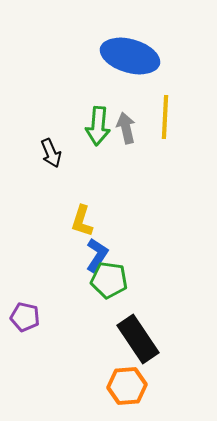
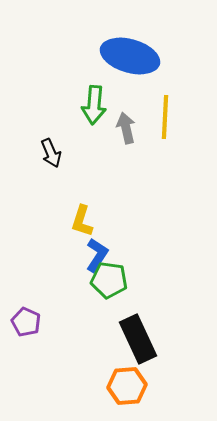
green arrow: moved 4 px left, 21 px up
purple pentagon: moved 1 px right, 5 px down; rotated 12 degrees clockwise
black rectangle: rotated 9 degrees clockwise
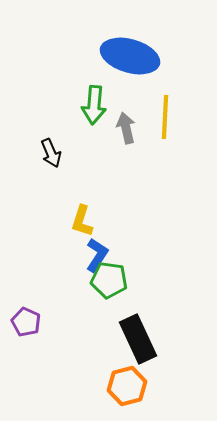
orange hexagon: rotated 9 degrees counterclockwise
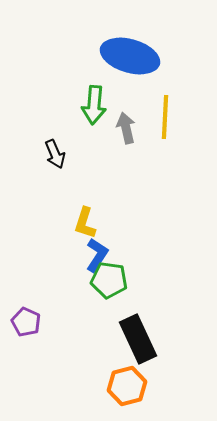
black arrow: moved 4 px right, 1 px down
yellow L-shape: moved 3 px right, 2 px down
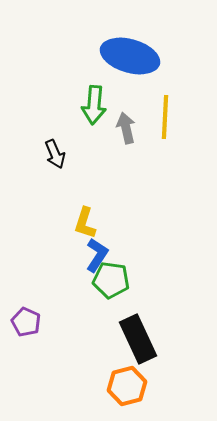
green pentagon: moved 2 px right
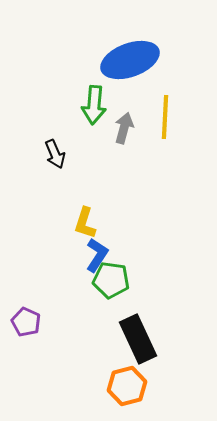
blue ellipse: moved 4 px down; rotated 36 degrees counterclockwise
gray arrow: moved 2 px left; rotated 28 degrees clockwise
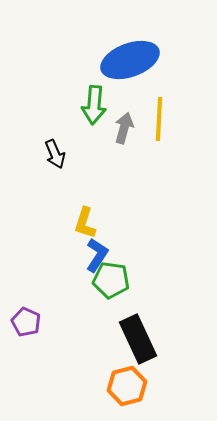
yellow line: moved 6 px left, 2 px down
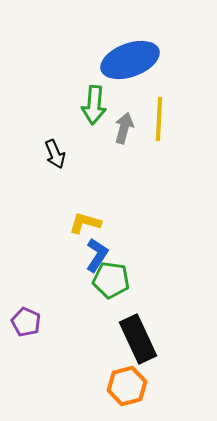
yellow L-shape: rotated 88 degrees clockwise
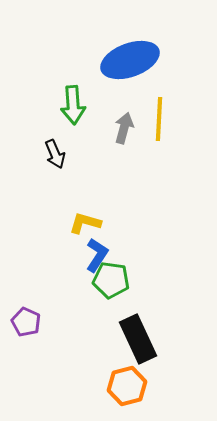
green arrow: moved 21 px left; rotated 9 degrees counterclockwise
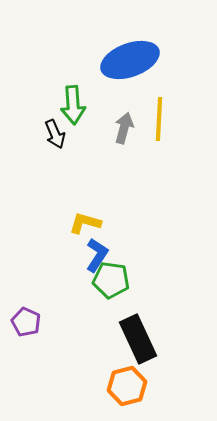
black arrow: moved 20 px up
